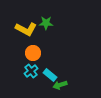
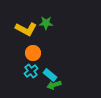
green arrow: moved 6 px left
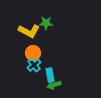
yellow L-shape: moved 3 px right, 2 px down
cyan cross: moved 3 px right, 6 px up
cyan rectangle: rotated 40 degrees clockwise
